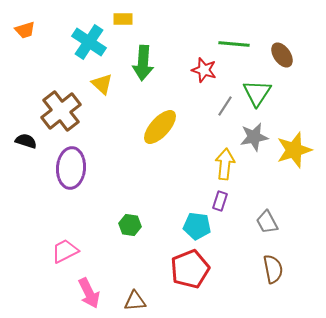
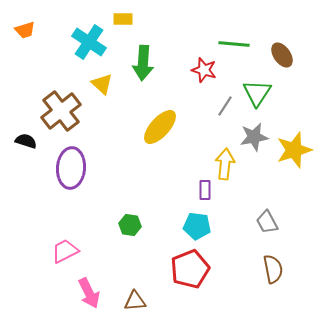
purple rectangle: moved 15 px left, 11 px up; rotated 18 degrees counterclockwise
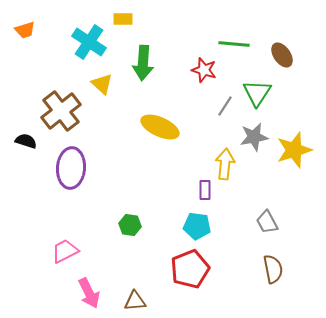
yellow ellipse: rotated 72 degrees clockwise
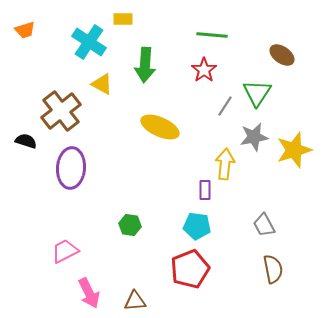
green line: moved 22 px left, 9 px up
brown ellipse: rotated 20 degrees counterclockwise
green arrow: moved 2 px right, 2 px down
red star: rotated 20 degrees clockwise
yellow triangle: rotated 15 degrees counterclockwise
gray trapezoid: moved 3 px left, 3 px down
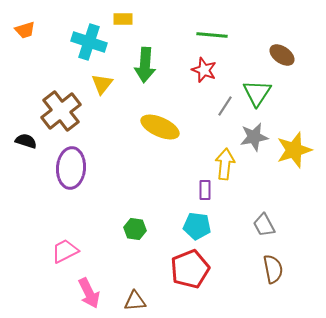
cyan cross: rotated 16 degrees counterclockwise
red star: rotated 15 degrees counterclockwise
yellow triangle: rotated 40 degrees clockwise
green hexagon: moved 5 px right, 4 px down
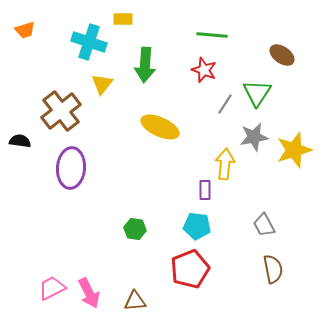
gray line: moved 2 px up
black semicircle: moved 6 px left; rotated 10 degrees counterclockwise
pink trapezoid: moved 13 px left, 37 px down
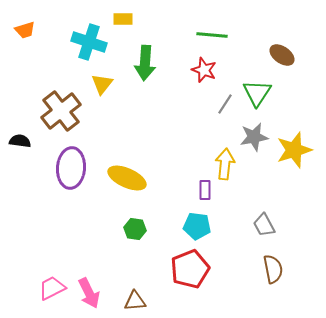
green arrow: moved 2 px up
yellow ellipse: moved 33 px left, 51 px down
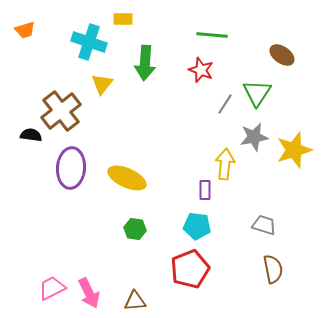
red star: moved 3 px left
black semicircle: moved 11 px right, 6 px up
gray trapezoid: rotated 135 degrees clockwise
